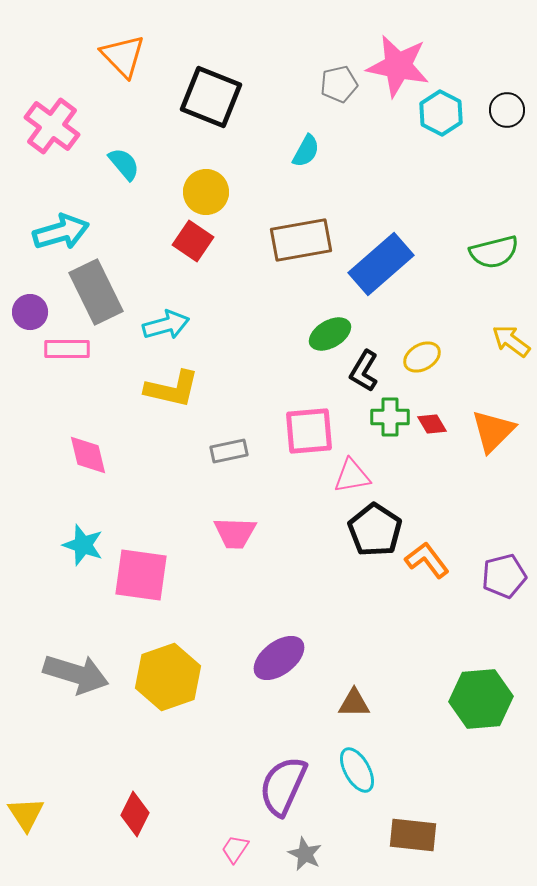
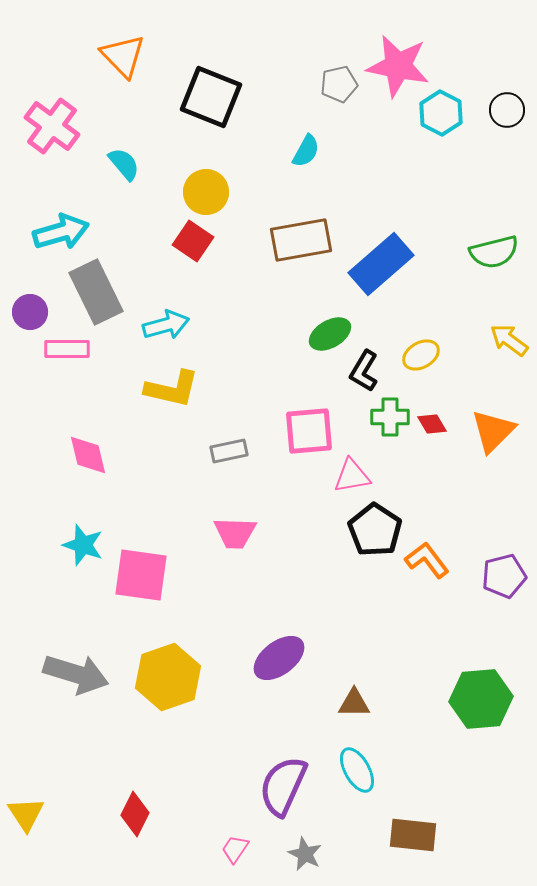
yellow arrow at (511, 341): moved 2 px left, 1 px up
yellow ellipse at (422, 357): moved 1 px left, 2 px up
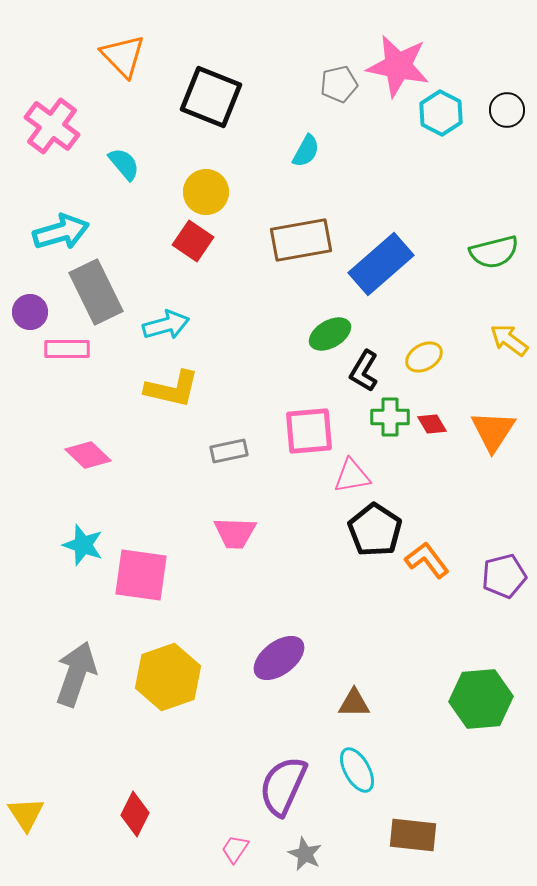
yellow ellipse at (421, 355): moved 3 px right, 2 px down
orange triangle at (493, 431): rotated 12 degrees counterclockwise
pink diamond at (88, 455): rotated 33 degrees counterclockwise
gray arrow at (76, 674): rotated 88 degrees counterclockwise
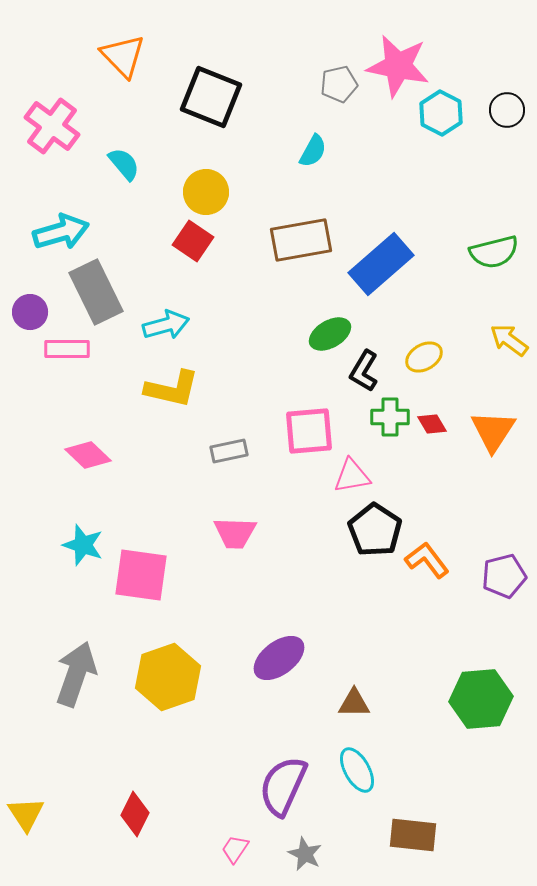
cyan semicircle at (306, 151): moved 7 px right
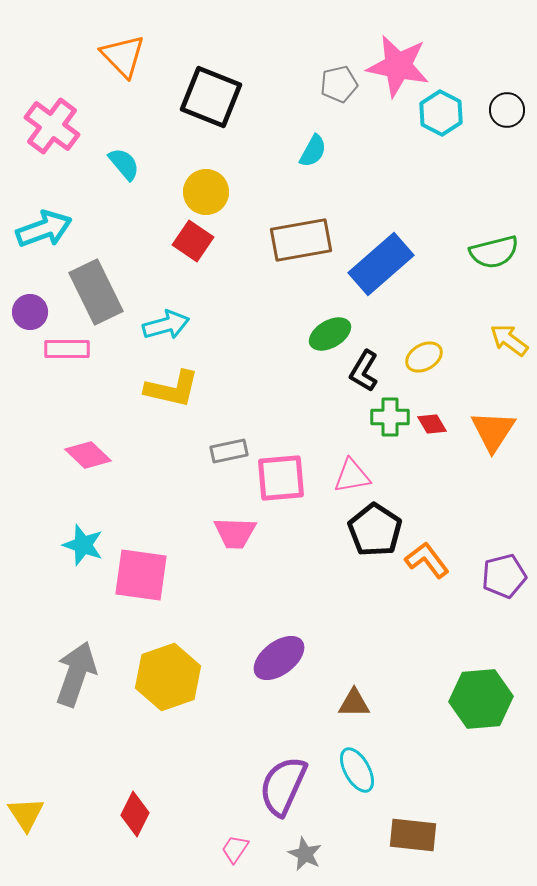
cyan arrow at (61, 232): moved 17 px left, 3 px up; rotated 4 degrees counterclockwise
pink square at (309, 431): moved 28 px left, 47 px down
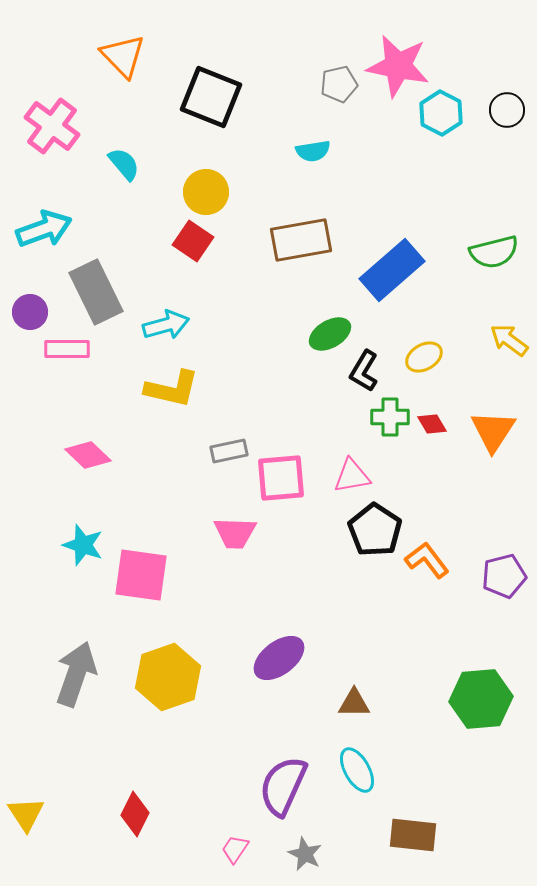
cyan semicircle at (313, 151): rotated 52 degrees clockwise
blue rectangle at (381, 264): moved 11 px right, 6 px down
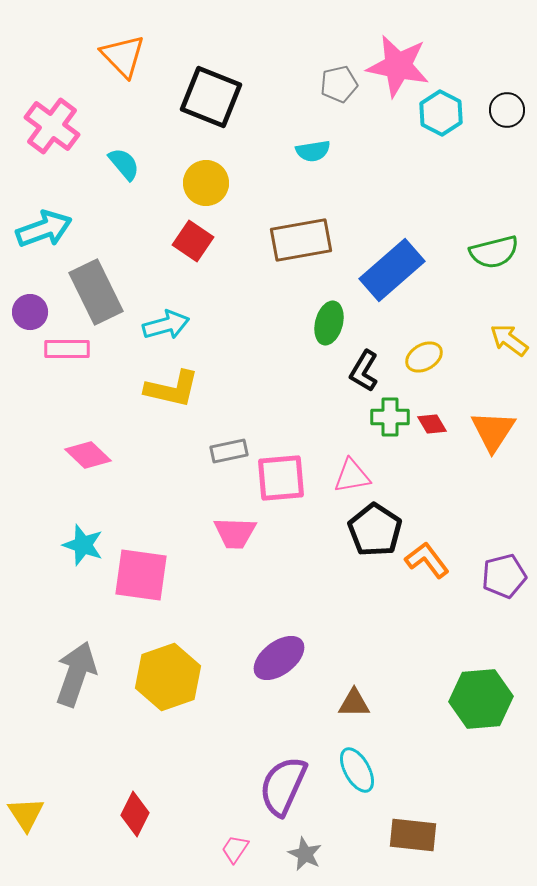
yellow circle at (206, 192): moved 9 px up
green ellipse at (330, 334): moved 1 px left, 11 px up; rotated 45 degrees counterclockwise
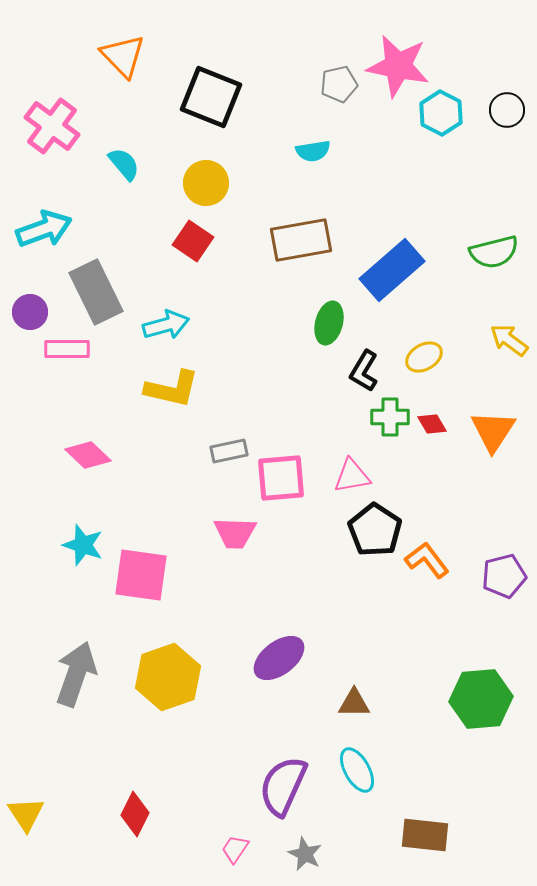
brown rectangle at (413, 835): moved 12 px right
